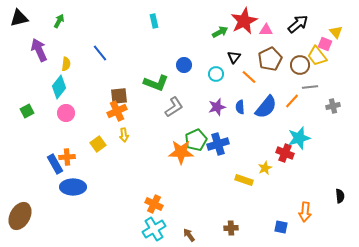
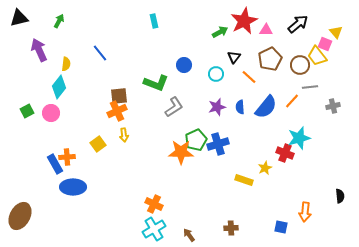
pink circle at (66, 113): moved 15 px left
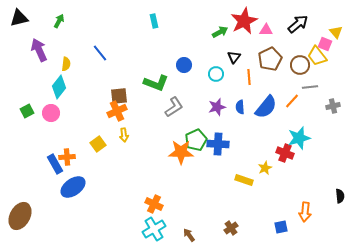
orange line at (249, 77): rotated 42 degrees clockwise
blue cross at (218, 144): rotated 20 degrees clockwise
blue ellipse at (73, 187): rotated 35 degrees counterclockwise
blue square at (281, 227): rotated 24 degrees counterclockwise
brown cross at (231, 228): rotated 32 degrees counterclockwise
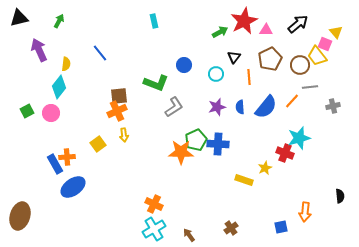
brown ellipse at (20, 216): rotated 12 degrees counterclockwise
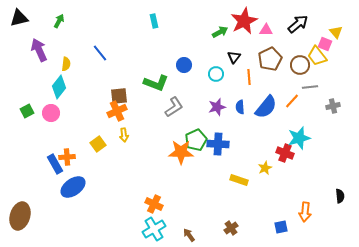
yellow rectangle at (244, 180): moved 5 px left
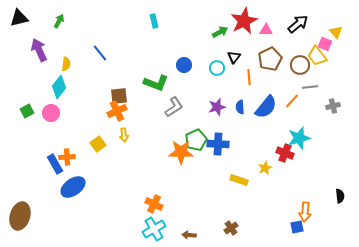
cyan circle at (216, 74): moved 1 px right, 6 px up
blue square at (281, 227): moved 16 px right
brown arrow at (189, 235): rotated 48 degrees counterclockwise
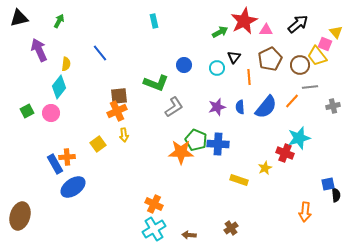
green pentagon at (196, 140): rotated 25 degrees counterclockwise
black semicircle at (340, 196): moved 4 px left, 1 px up
blue square at (297, 227): moved 31 px right, 43 px up
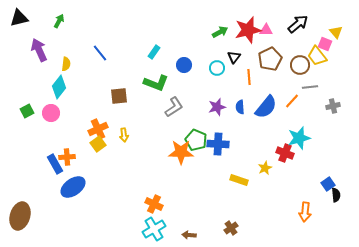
cyan rectangle at (154, 21): moved 31 px down; rotated 48 degrees clockwise
red star at (244, 21): moved 4 px right, 9 px down; rotated 12 degrees clockwise
orange cross at (117, 111): moved 19 px left, 18 px down
blue square at (328, 184): rotated 24 degrees counterclockwise
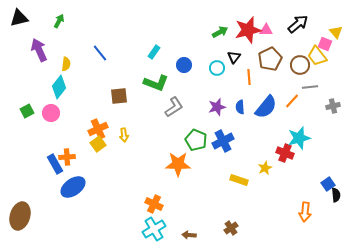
blue cross at (218, 144): moved 5 px right, 3 px up; rotated 30 degrees counterclockwise
orange star at (181, 152): moved 3 px left, 12 px down
